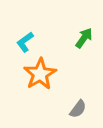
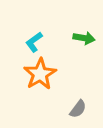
green arrow: rotated 65 degrees clockwise
cyan L-shape: moved 9 px right
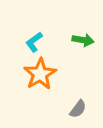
green arrow: moved 1 px left, 2 px down
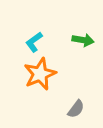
orange star: rotated 8 degrees clockwise
gray semicircle: moved 2 px left
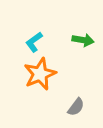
gray semicircle: moved 2 px up
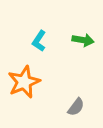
cyan L-shape: moved 5 px right, 1 px up; rotated 20 degrees counterclockwise
orange star: moved 16 px left, 8 px down
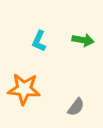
cyan L-shape: rotated 10 degrees counterclockwise
orange star: moved 7 px down; rotated 28 degrees clockwise
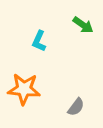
green arrow: moved 15 px up; rotated 25 degrees clockwise
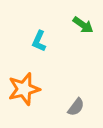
orange star: rotated 20 degrees counterclockwise
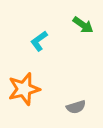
cyan L-shape: rotated 30 degrees clockwise
gray semicircle: rotated 36 degrees clockwise
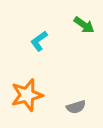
green arrow: moved 1 px right
orange star: moved 3 px right, 6 px down
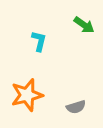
cyan L-shape: rotated 140 degrees clockwise
